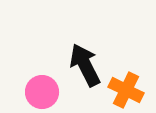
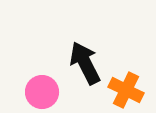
black arrow: moved 2 px up
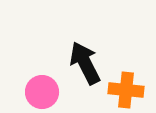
orange cross: rotated 20 degrees counterclockwise
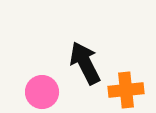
orange cross: rotated 12 degrees counterclockwise
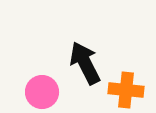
orange cross: rotated 12 degrees clockwise
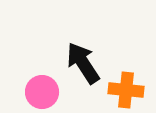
black arrow: moved 2 px left; rotated 6 degrees counterclockwise
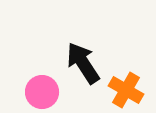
orange cross: rotated 24 degrees clockwise
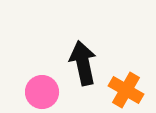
black arrow: rotated 21 degrees clockwise
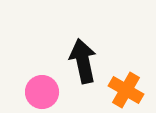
black arrow: moved 2 px up
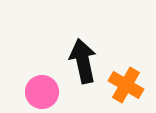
orange cross: moved 5 px up
